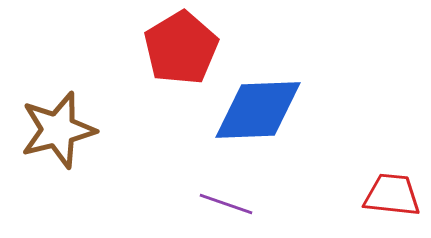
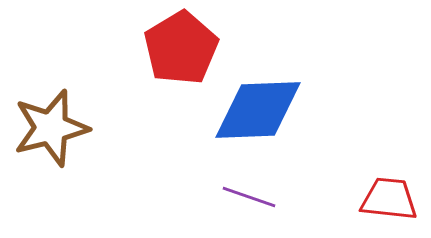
brown star: moved 7 px left, 2 px up
red trapezoid: moved 3 px left, 4 px down
purple line: moved 23 px right, 7 px up
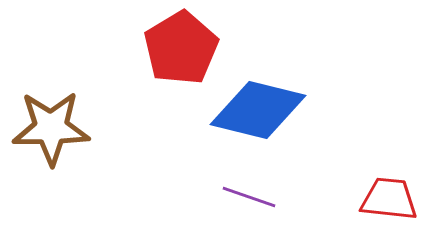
blue diamond: rotated 16 degrees clockwise
brown star: rotated 14 degrees clockwise
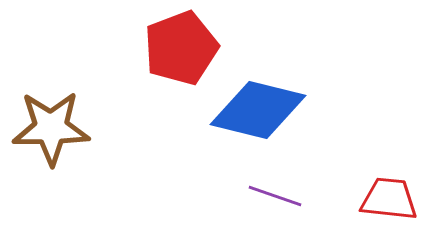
red pentagon: rotated 10 degrees clockwise
purple line: moved 26 px right, 1 px up
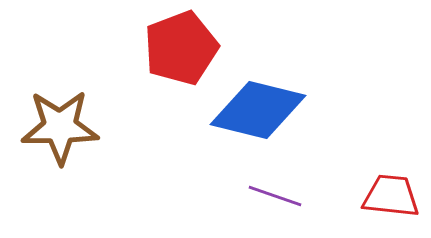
brown star: moved 9 px right, 1 px up
red trapezoid: moved 2 px right, 3 px up
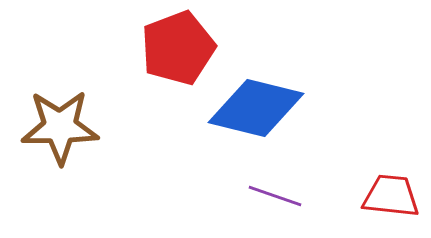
red pentagon: moved 3 px left
blue diamond: moved 2 px left, 2 px up
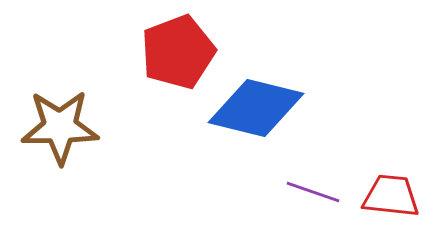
red pentagon: moved 4 px down
purple line: moved 38 px right, 4 px up
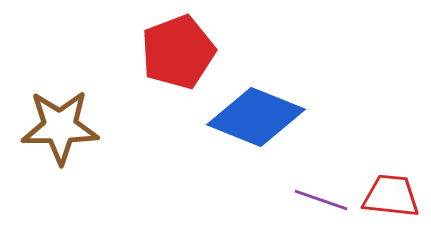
blue diamond: moved 9 px down; rotated 8 degrees clockwise
purple line: moved 8 px right, 8 px down
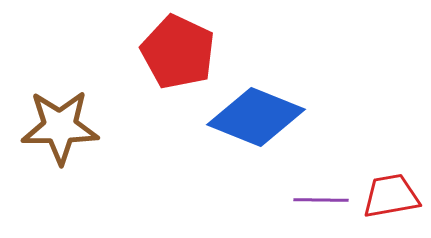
red pentagon: rotated 26 degrees counterclockwise
red trapezoid: rotated 16 degrees counterclockwise
purple line: rotated 18 degrees counterclockwise
